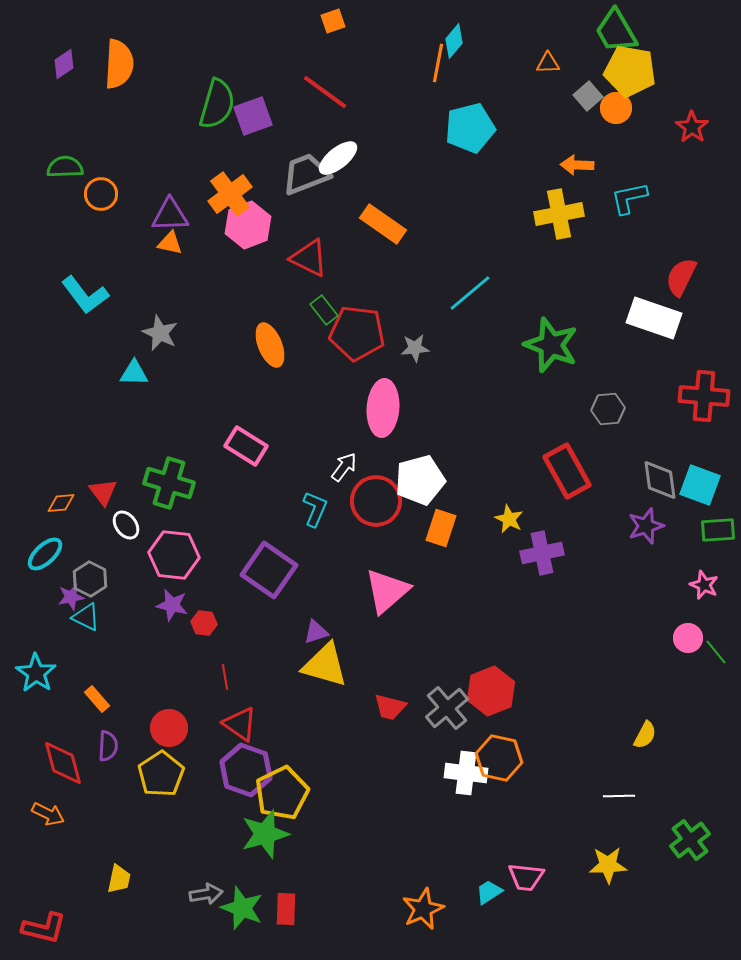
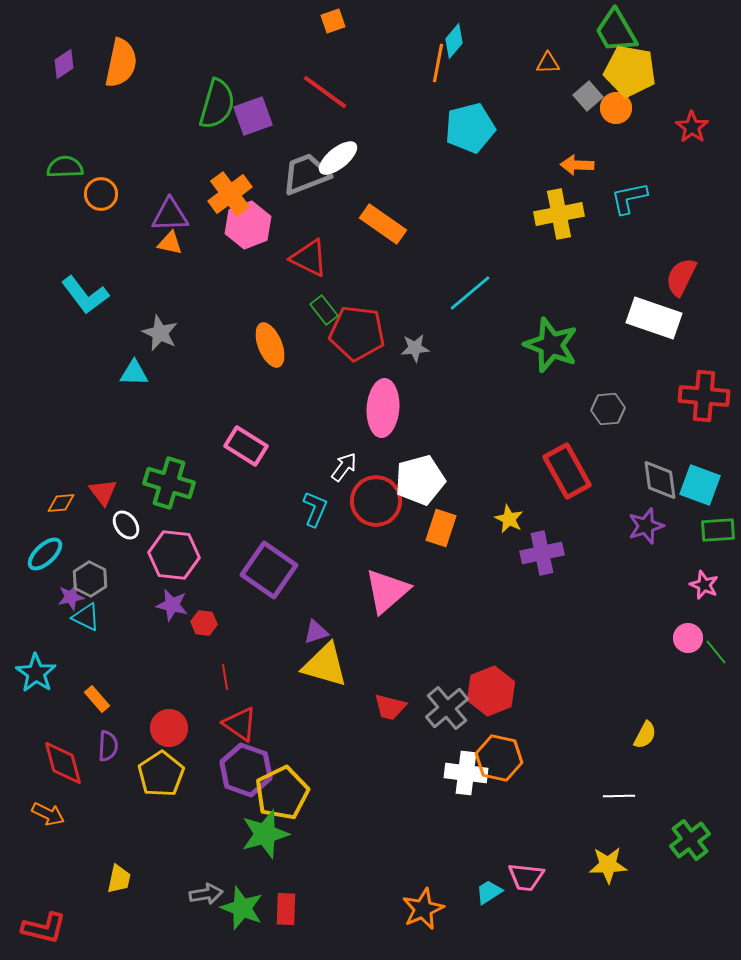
orange semicircle at (119, 64): moved 2 px right, 1 px up; rotated 9 degrees clockwise
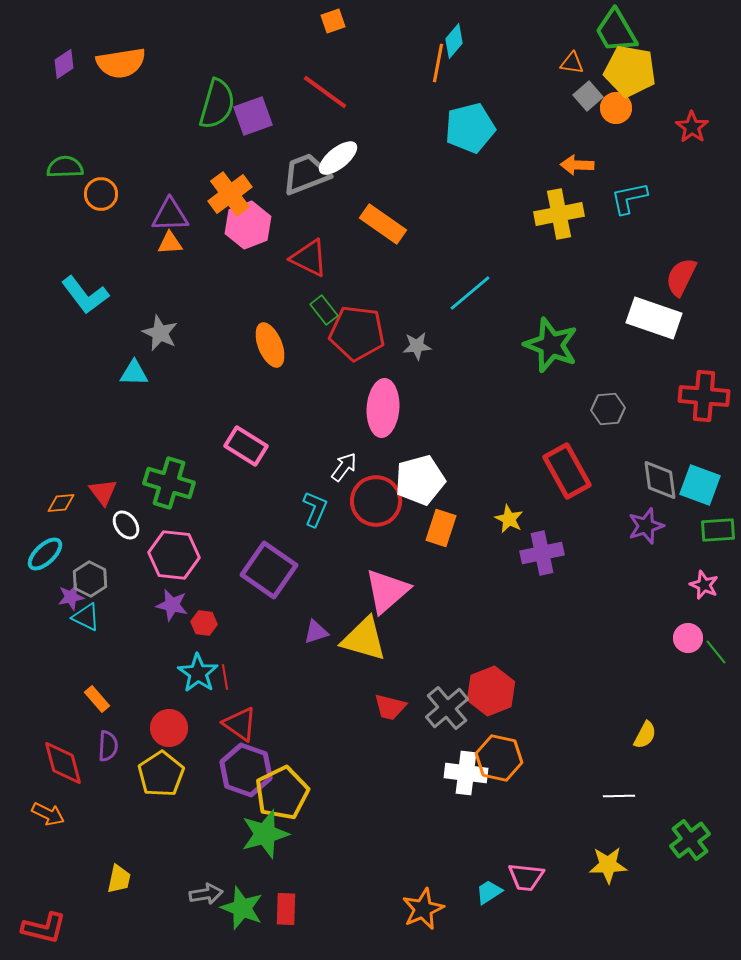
orange semicircle at (121, 63): rotated 69 degrees clockwise
orange triangle at (548, 63): moved 24 px right; rotated 10 degrees clockwise
orange triangle at (170, 243): rotated 16 degrees counterclockwise
gray star at (415, 348): moved 2 px right, 2 px up
yellow triangle at (325, 665): moved 39 px right, 26 px up
cyan star at (36, 673): moved 162 px right
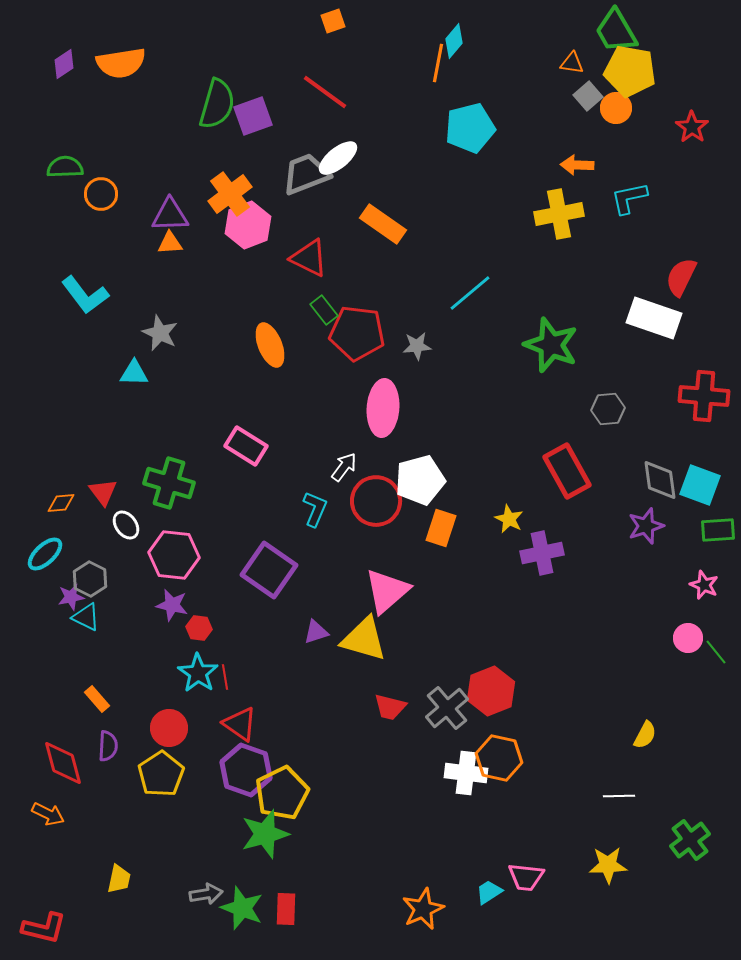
red hexagon at (204, 623): moved 5 px left, 5 px down
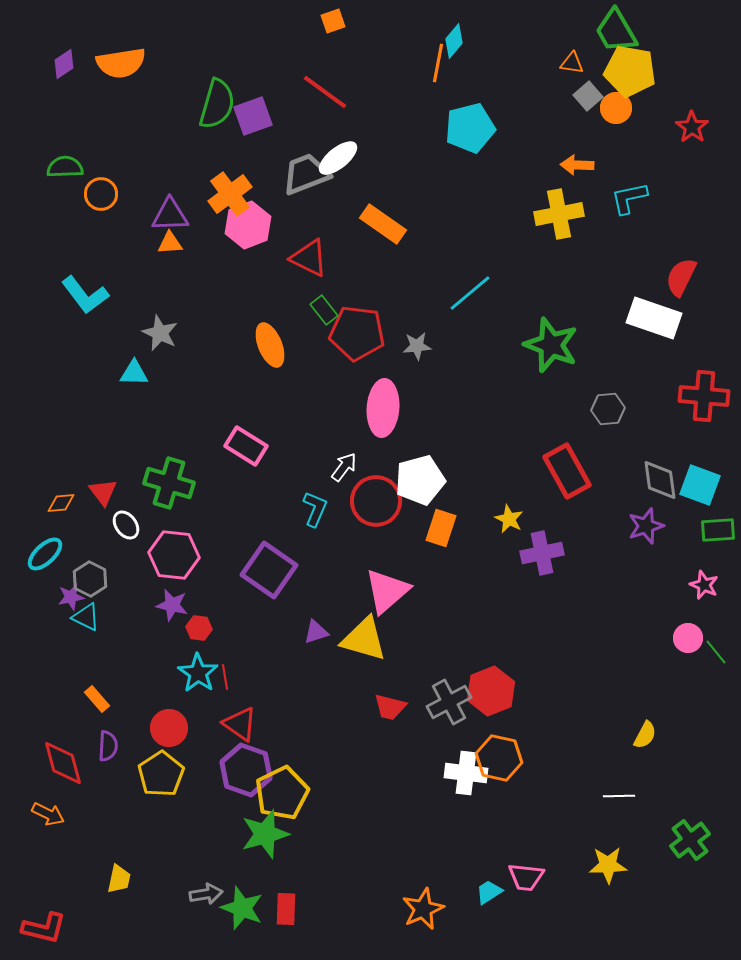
gray cross at (447, 708): moved 2 px right, 6 px up; rotated 12 degrees clockwise
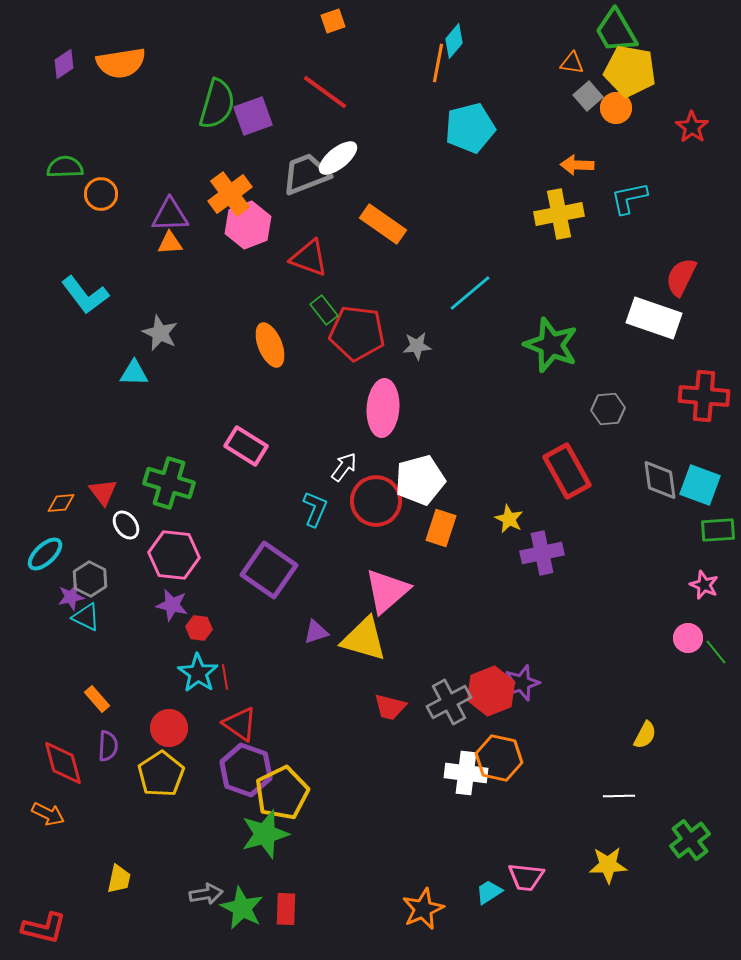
red triangle at (309, 258): rotated 6 degrees counterclockwise
purple star at (646, 526): moved 124 px left, 157 px down
green star at (242, 908): rotated 6 degrees clockwise
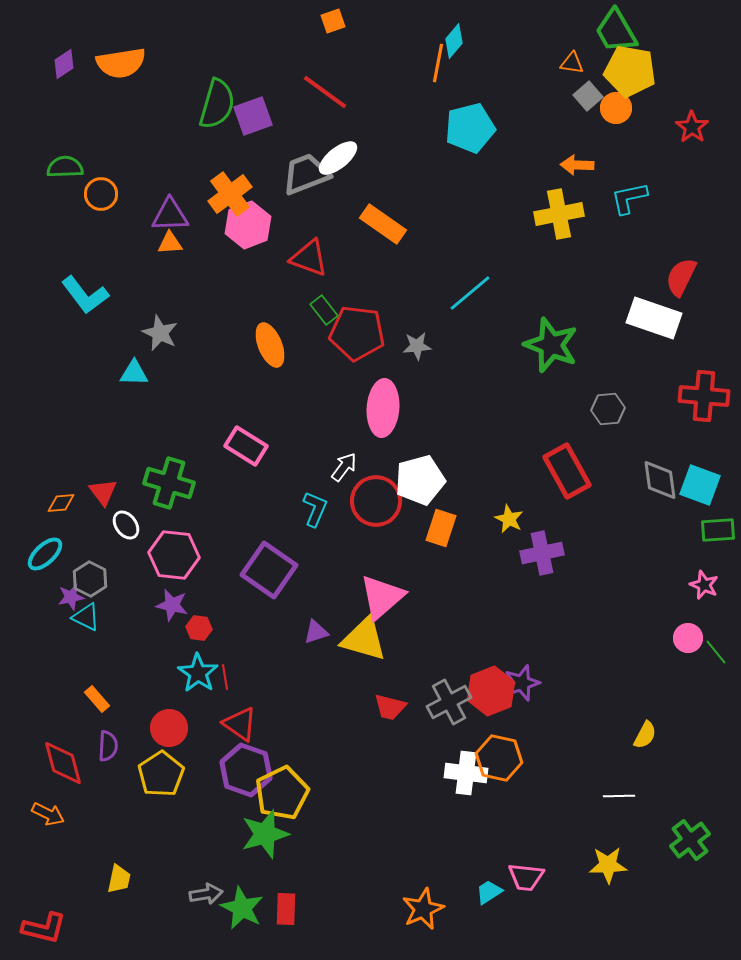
pink triangle at (387, 591): moved 5 px left, 6 px down
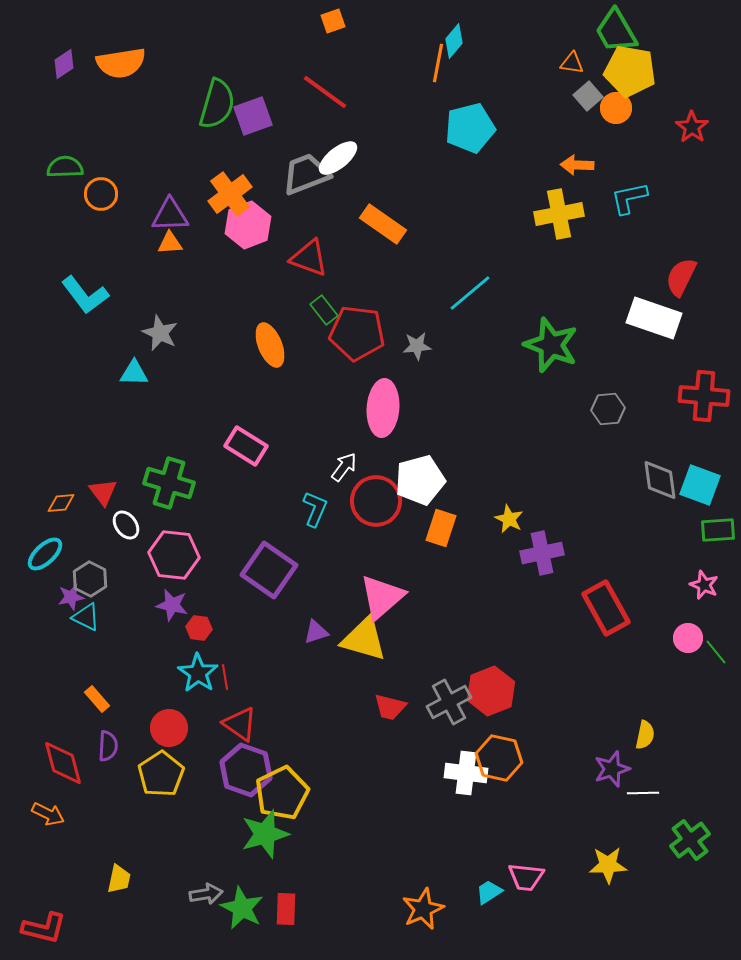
red rectangle at (567, 471): moved 39 px right, 137 px down
purple star at (522, 683): moved 90 px right, 86 px down
yellow semicircle at (645, 735): rotated 16 degrees counterclockwise
white line at (619, 796): moved 24 px right, 3 px up
